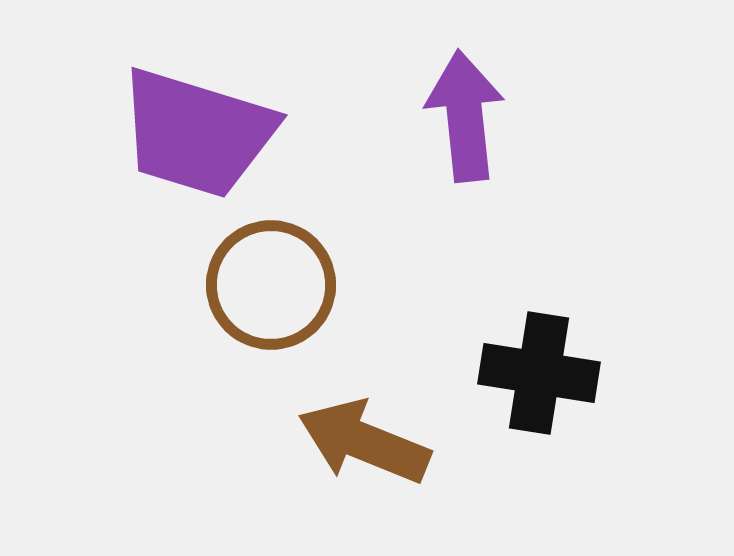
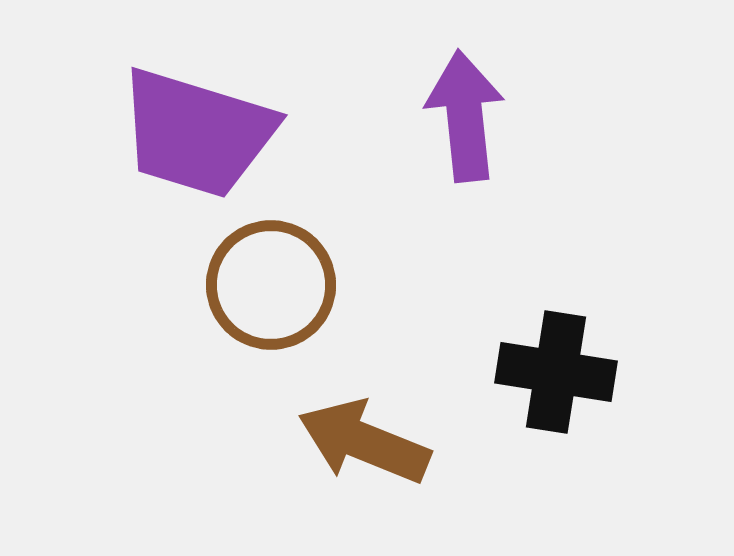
black cross: moved 17 px right, 1 px up
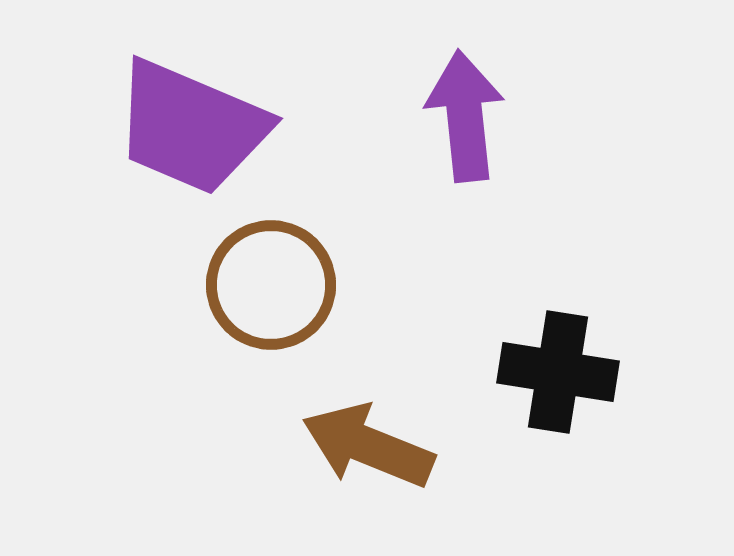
purple trapezoid: moved 6 px left, 6 px up; rotated 6 degrees clockwise
black cross: moved 2 px right
brown arrow: moved 4 px right, 4 px down
